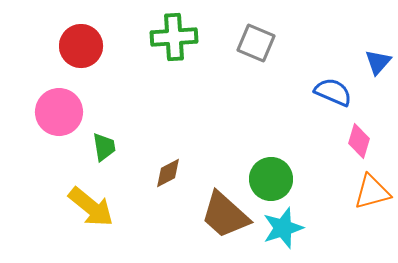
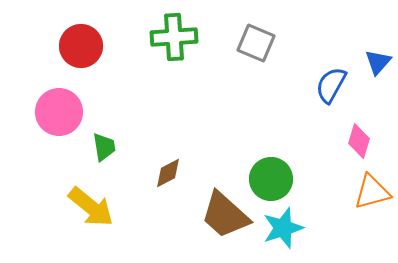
blue semicircle: moved 2 px left, 7 px up; rotated 84 degrees counterclockwise
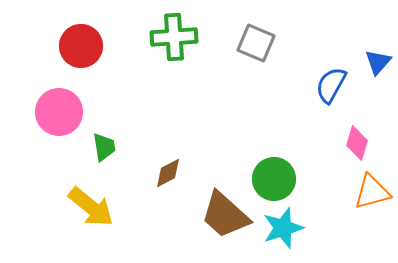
pink diamond: moved 2 px left, 2 px down
green circle: moved 3 px right
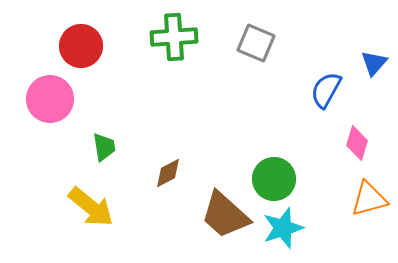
blue triangle: moved 4 px left, 1 px down
blue semicircle: moved 5 px left, 5 px down
pink circle: moved 9 px left, 13 px up
orange triangle: moved 3 px left, 7 px down
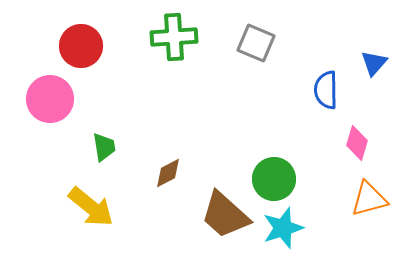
blue semicircle: rotated 30 degrees counterclockwise
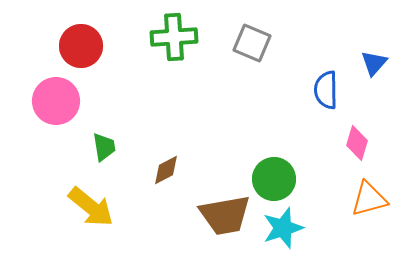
gray square: moved 4 px left
pink circle: moved 6 px right, 2 px down
brown diamond: moved 2 px left, 3 px up
brown trapezoid: rotated 52 degrees counterclockwise
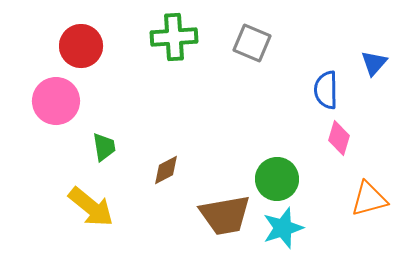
pink diamond: moved 18 px left, 5 px up
green circle: moved 3 px right
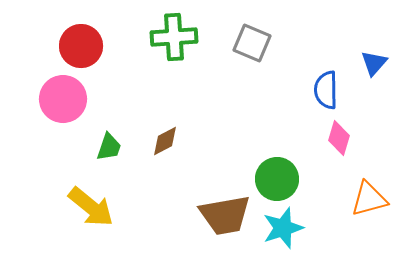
pink circle: moved 7 px right, 2 px up
green trapezoid: moved 5 px right; rotated 28 degrees clockwise
brown diamond: moved 1 px left, 29 px up
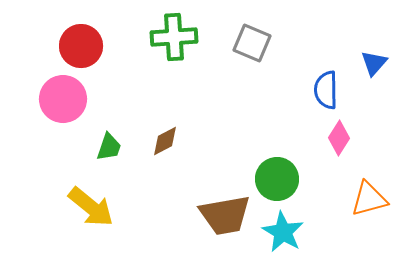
pink diamond: rotated 16 degrees clockwise
cyan star: moved 4 px down; rotated 24 degrees counterclockwise
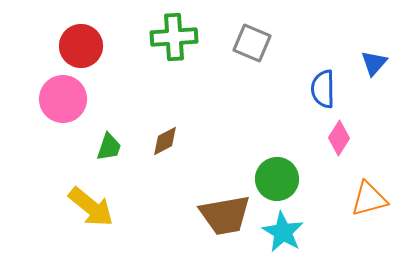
blue semicircle: moved 3 px left, 1 px up
